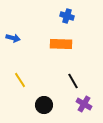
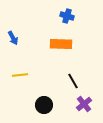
blue arrow: rotated 48 degrees clockwise
yellow line: moved 5 px up; rotated 63 degrees counterclockwise
purple cross: rotated 21 degrees clockwise
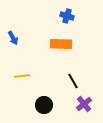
yellow line: moved 2 px right, 1 px down
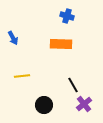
black line: moved 4 px down
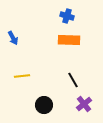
orange rectangle: moved 8 px right, 4 px up
black line: moved 5 px up
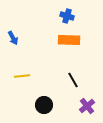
purple cross: moved 3 px right, 2 px down
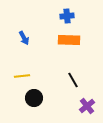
blue cross: rotated 24 degrees counterclockwise
blue arrow: moved 11 px right
black circle: moved 10 px left, 7 px up
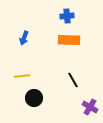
blue arrow: rotated 48 degrees clockwise
purple cross: moved 3 px right, 1 px down; rotated 21 degrees counterclockwise
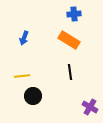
blue cross: moved 7 px right, 2 px up
orange rectangle: rotated 30 degrees clockwise
black line: moved 3 px left, 8 px up; rotated 21 degrees clockwise
black circle: moved 1 px left, 2 px up
